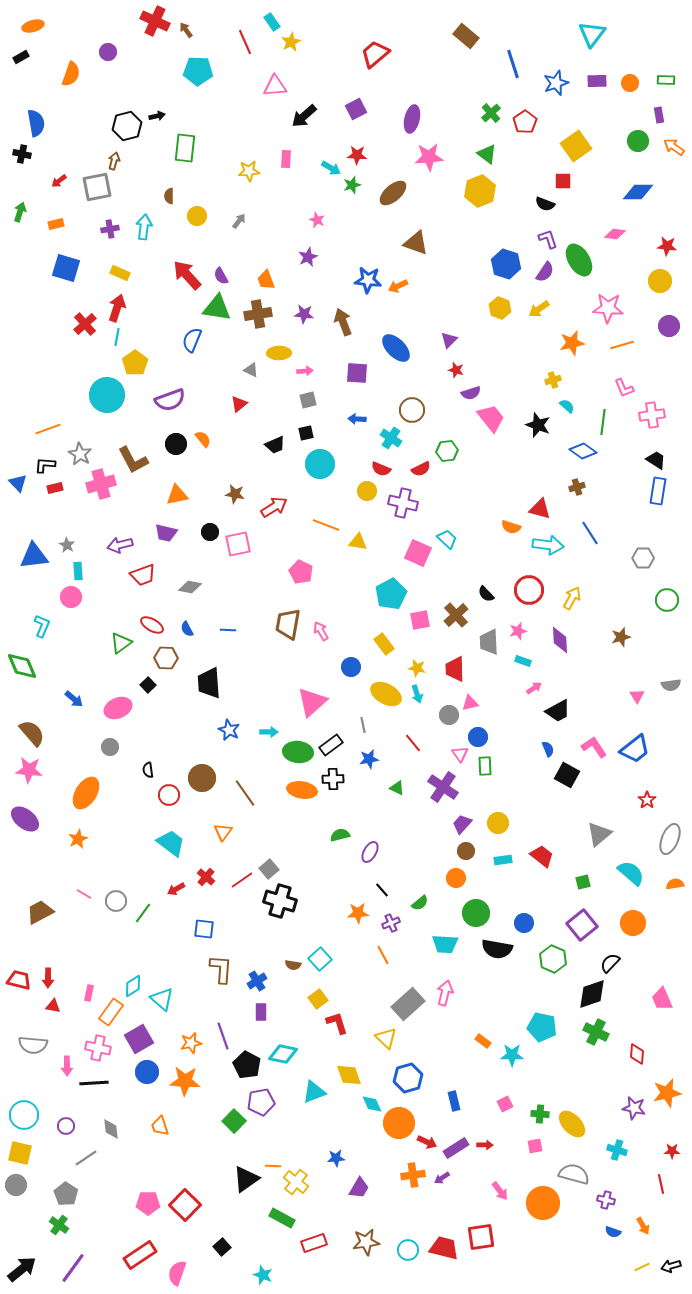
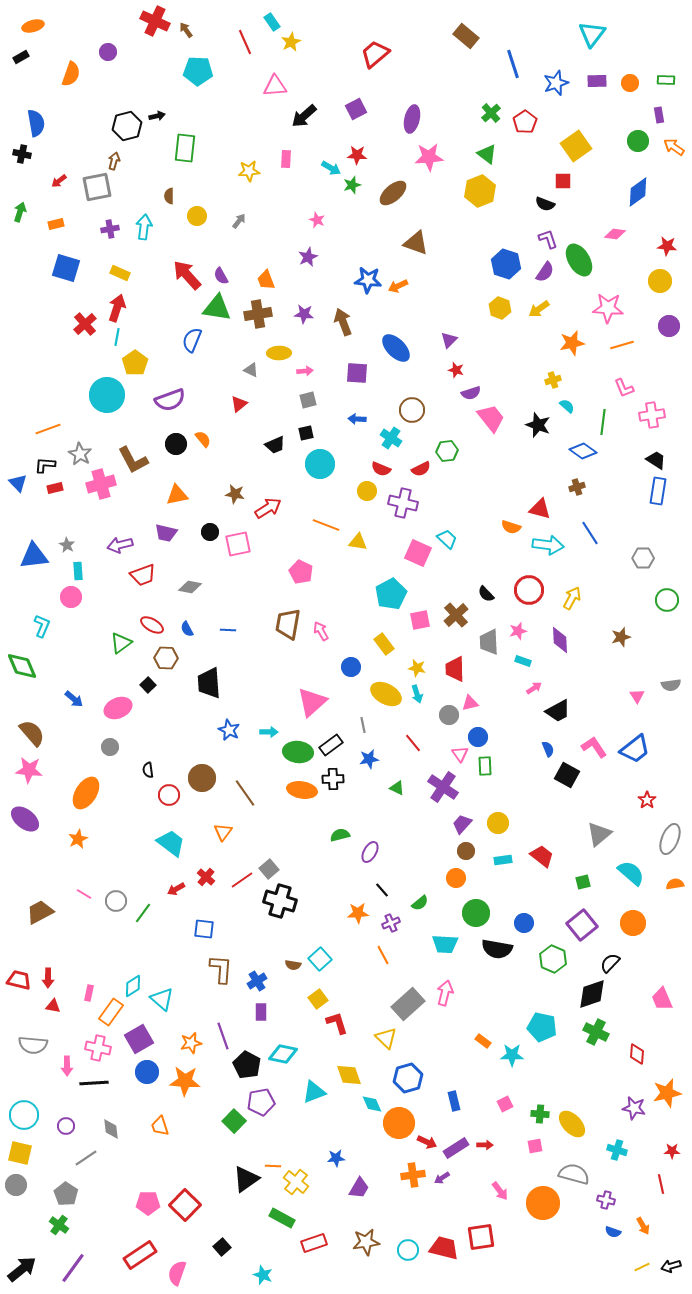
blue diamond at (638, 192): rotated 36 degrees counterclockwise
red arrow at (274, 507): moved 6 px left, 1 px down
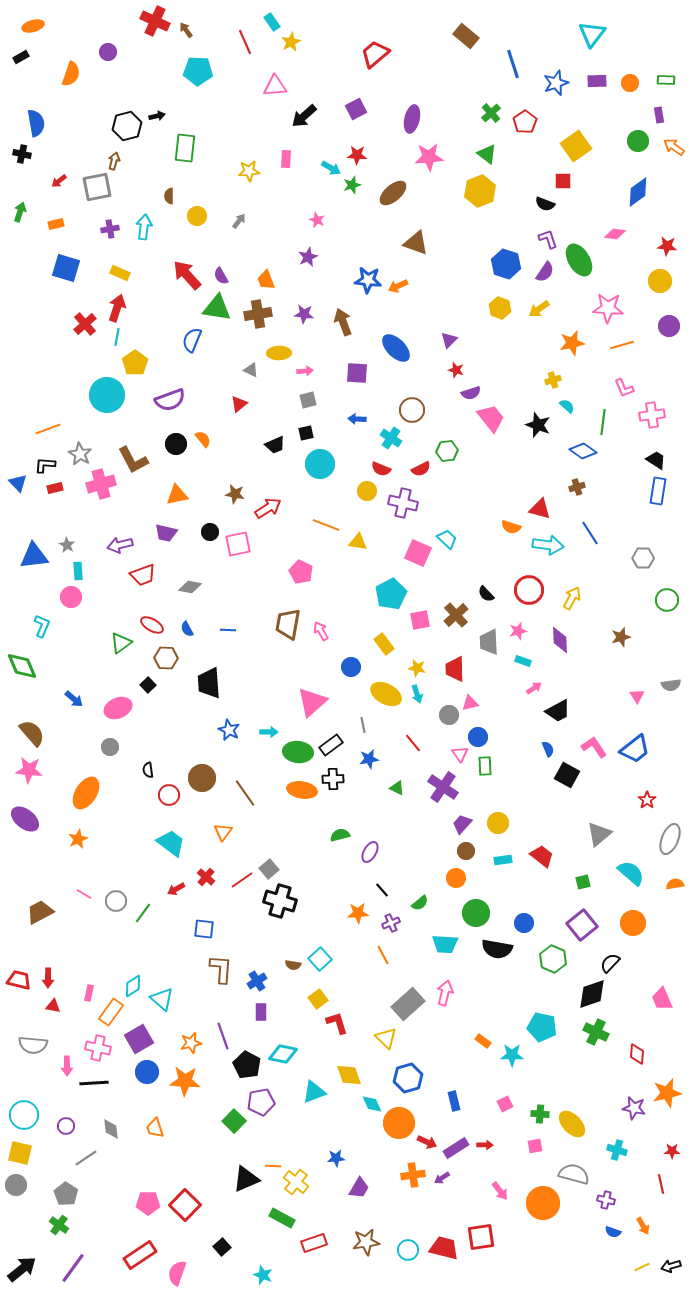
orange trapezoid at (160, 1126): moved 5 px left, 2 px down
black triangle at (246, 1179): rotated 12 degrees clockwise
